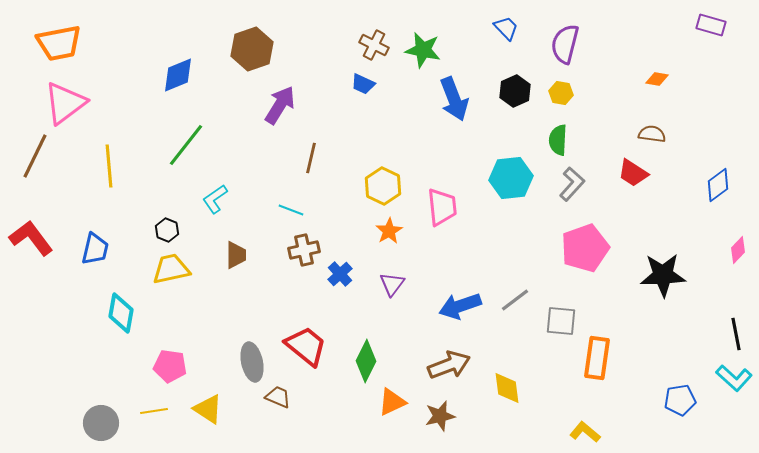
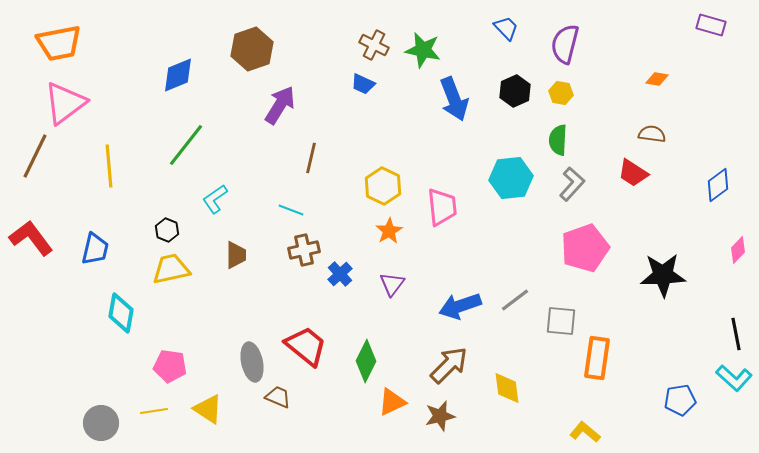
brown arrow at (449, 365): rotated 24 degrees counterclockwise
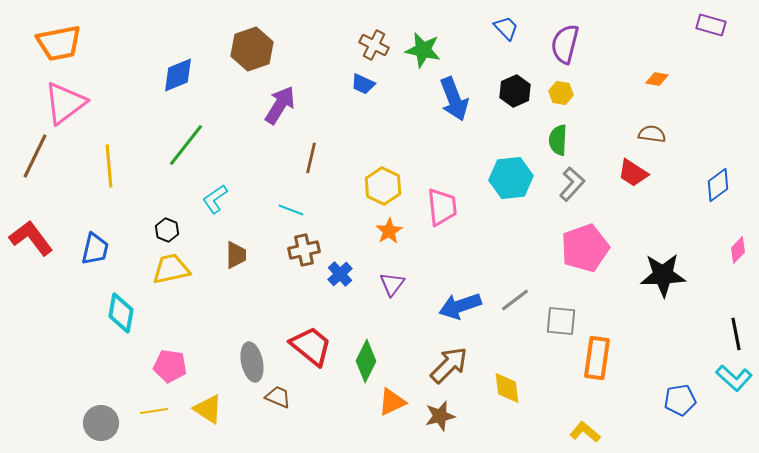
red trapezoid at (306, 346): moved 5 px right
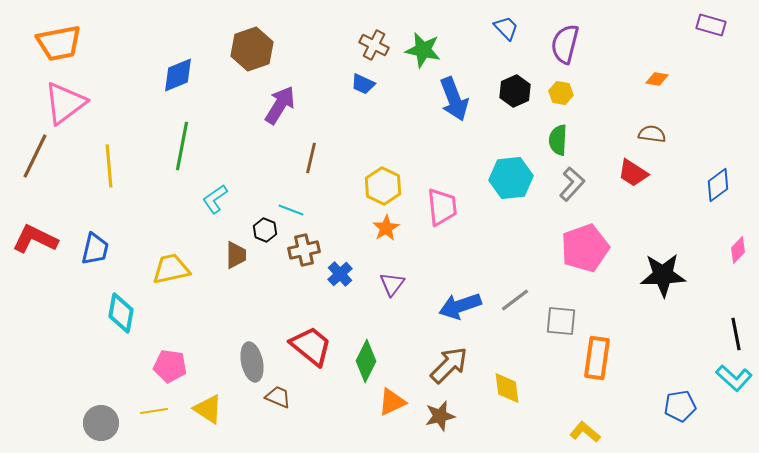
green line at (186, 145): moved 4 px left, 1 px down; rotated 27 degrees counterclockwise
black hexagon at (167, 230): moved 98 px right
orange star at (389, 231): moved 3 px left, 3 px up
red L-shape at (31, 238): moved 4 px right, 1 px down; rotated 27 degrees counterclockwise
blue pentagon at (680, 400): moved 6 px down
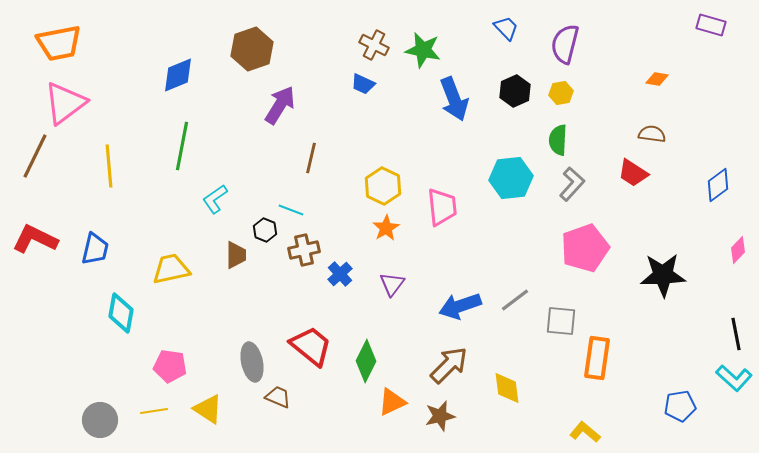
yellow hexagon at (561, 93): rotated 20 degrees counterclockwise
gray circle at (101, 423): moved 1 px left, 3 px up
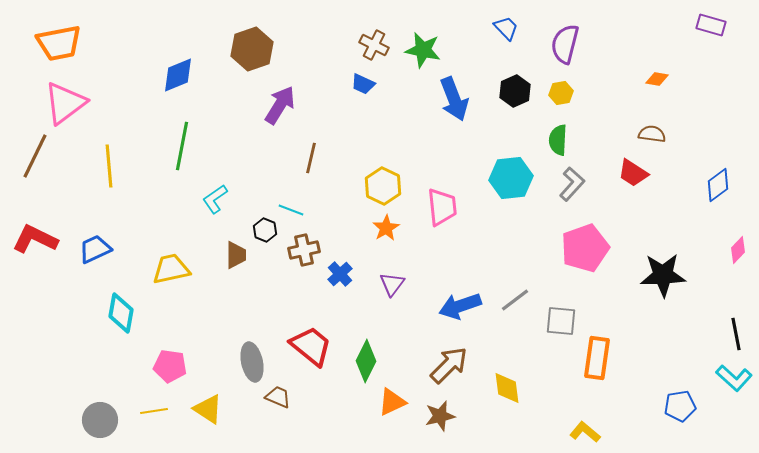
blue trapezoid at (95, 249): rotated 128 degrees counterclockwise
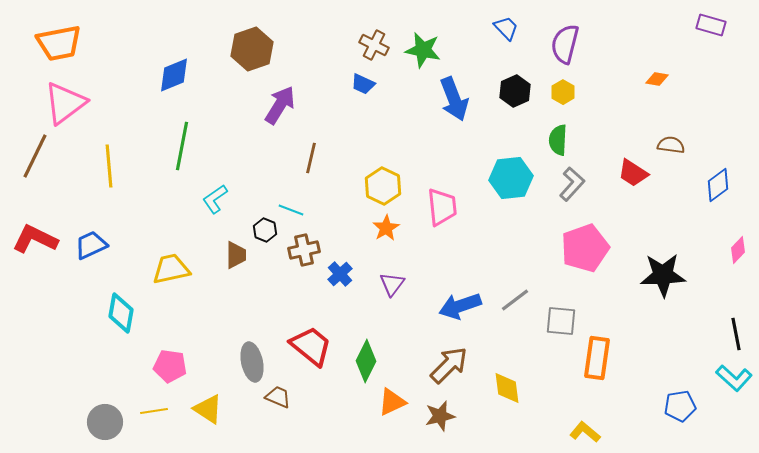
blue diamond at (178, 75): moved 4 px left
yellow hexagon at (561, 93): moved 2 px right, 1 px up; rotated 20 degrees counterclockwise
brown semicircle at (652, 134): moved 19 px right, 11 px down
blue trapezoid at (95, 249): moved 4 px left, 4 px up
gray circle at (100, 420): moved 5 px right, 2 px down
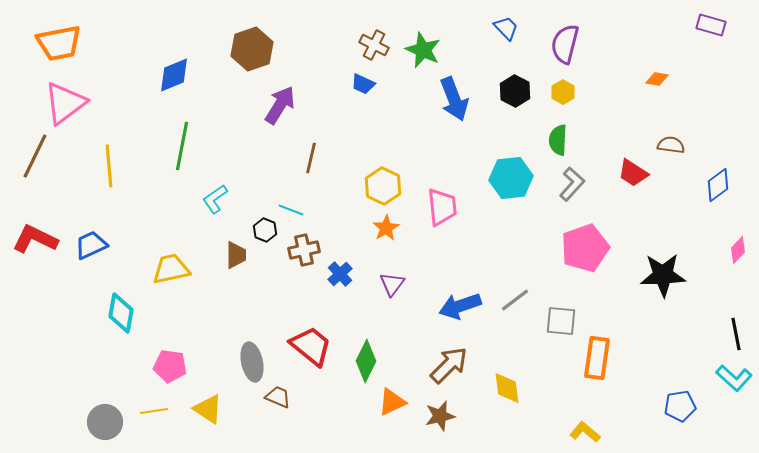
green star at (423, 50): rotated 12 degrees clockwise
black hexagon at (515, 91): rotated 8 degrees counterclockwise
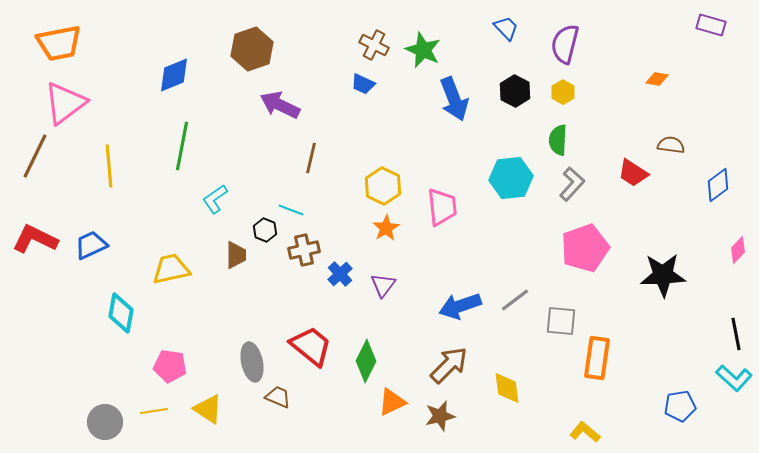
purple arrow at (280, 105): rotated 96 degrees counterclockwise
purple triangle at (392, 284): moved 9 px left, 1 px down
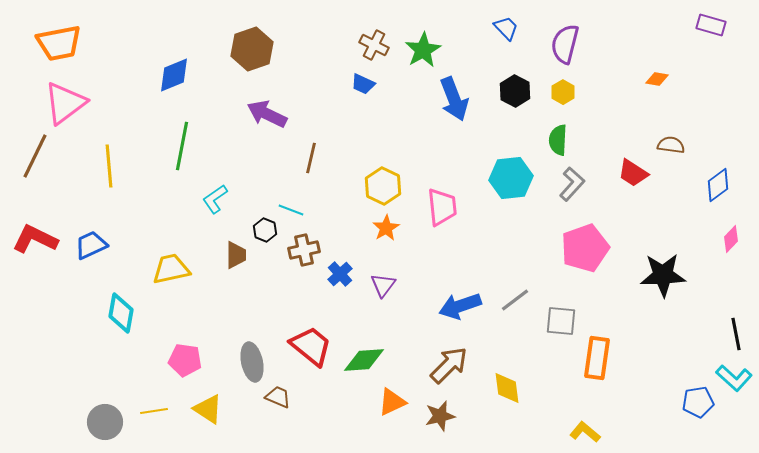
green star at (423, 50): rotated 18 degrees clockwise
purple arrow at (280, 105): moved 13 px left, 9 px down
pink diamond at (738, 250): moved 7 px left, 11 px up
green diamond at (366, 361): moved 2 px left, 1 px up; rotated 60 degrees clockwise
pink pentagon at (170, 366): moved 15 px right, 6 px up
blue pentagon at (680, 406): moved 18 px right, 4 px up
